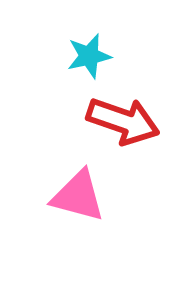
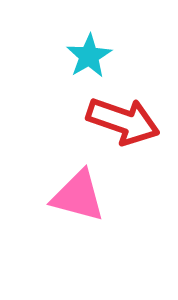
cyan star: rotated 18 degrees counterclockwise
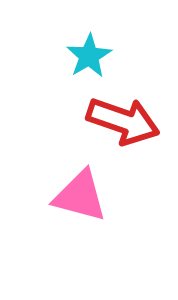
pink triangle: moved 2 px right
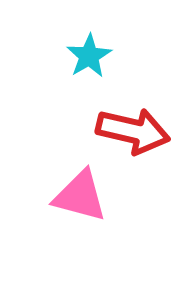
red arrow: moved 10 px right, 10 px down; rotated 6 degrees counterclockwise
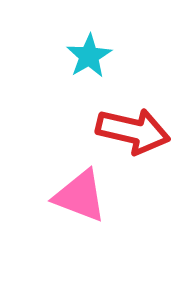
pink triangle: rotated 6 degrees clockwise
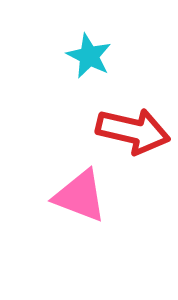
cyan star: rotated 15 degrees counterclockwise
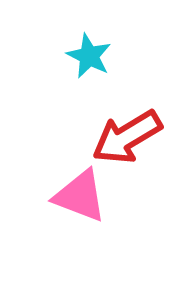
red arrow: moved 6 px left, 6 px down; rotated 136 degrees clockwise
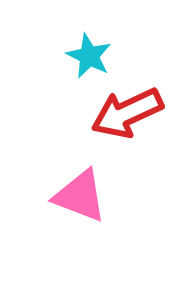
red arrow: moved 24 px up; rotated 6 degrees clockwise
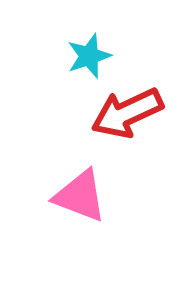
cyan star: rotated 27 degrees clockwise
